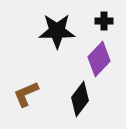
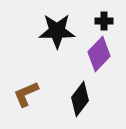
purple diamond: moved 5 px up
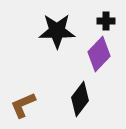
black cross: moved 2 px right
brown L-shape: moved 3 px left, 11 px down
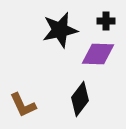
black star: moved 3 px right, 1 px up; rotated 12 degrees counterclockwise
purple diamond: moved 1 px left; rotated 48 degrees clockwise
brown L-shape: rotated 92 degrees counterclockwise
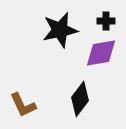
purple diamond: moved 3 px right, 1 px up; rotated 12 degrees counterclockwise
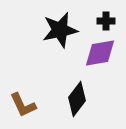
purple diamond: moved 1 px left
black diamond: moved 3 px left
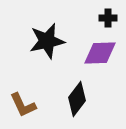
black cross: moved 2 px right, 3 px up
black star: moved 13 px left, 11 px down
purple diamond: rotated 8 degrees clockwise
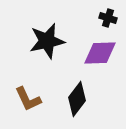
black cross: rotated 18 degrees clockwise
brown L-shape: moved 5 px right, 6 px up
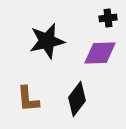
black cross: rotated 24 degrees counterclockwise
brown L-shape: rotated 20 degrees clockwise
